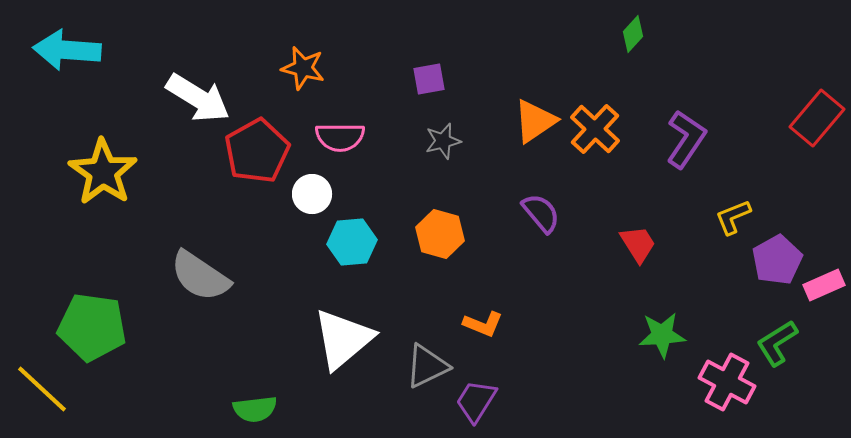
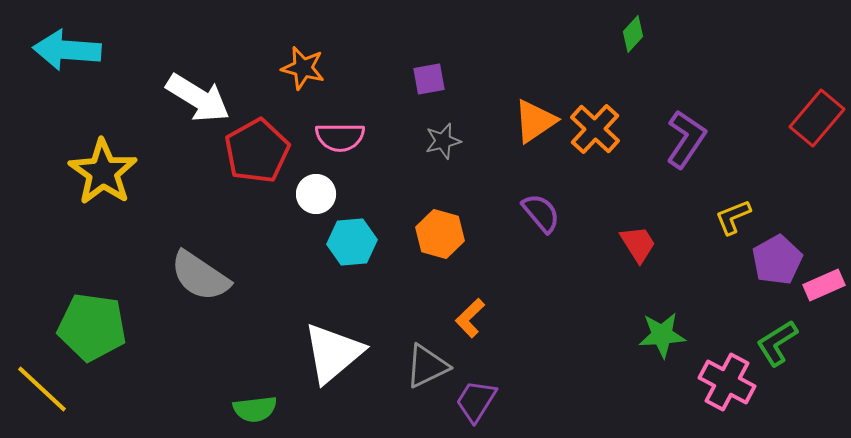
white circle: moved 4 px right
orange L-shape: moved 13 px left, 6 px up; rotated 114 degrees clockwise
white triangle: moved 10 px left, 14 px down
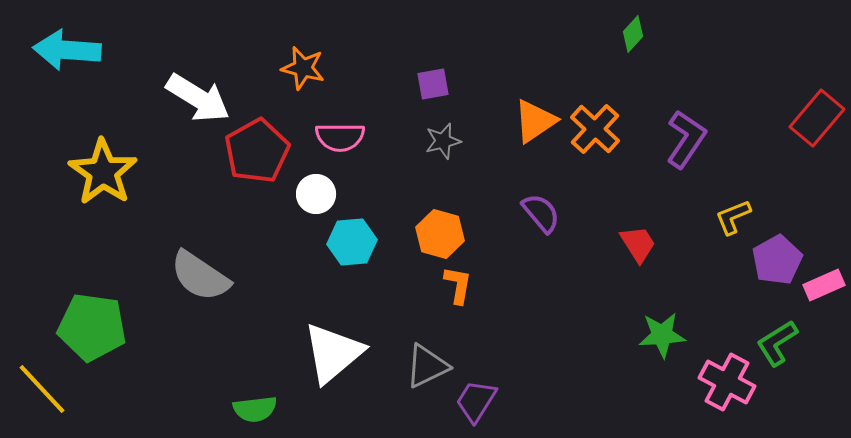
purple square: moved 4 px right, 5 px down
orange L-shape: moved 12 px left, 33 px up; rotated 144 degrees clockwise
yellow line: rotated 4 degrees clockwise
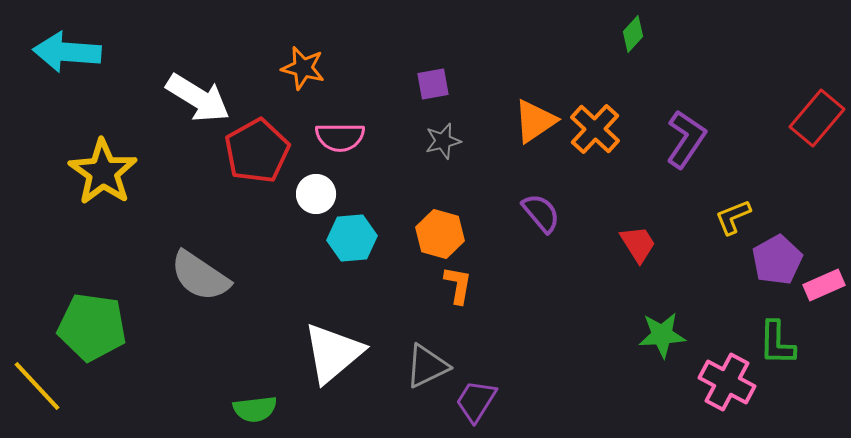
cyan arrow: moved 2 px down
cyan hexagon: moved 4 px up
green L-shape: rotated 57 degrees counterclockwise
yellow line: moved 5 px left, 3 px up
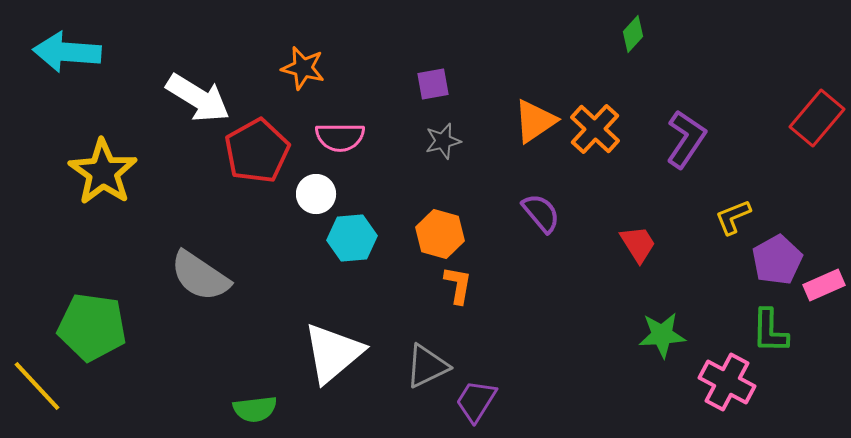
green L-shape: moved 7 px left, 12 px up
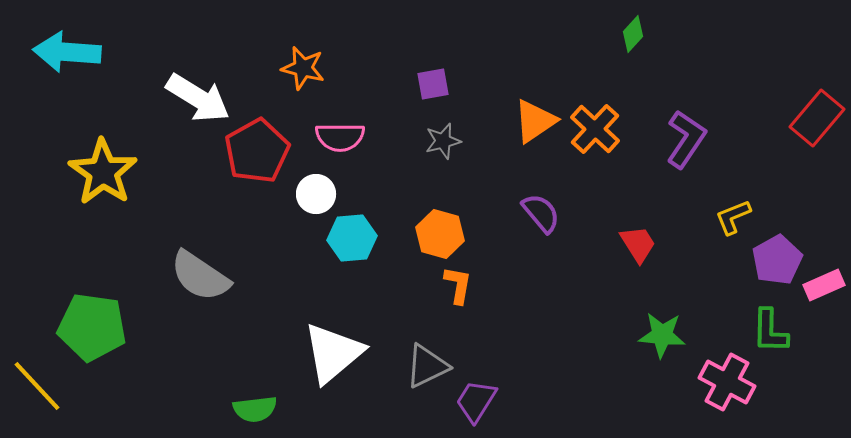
green star: rotated 9 degrees clockwise
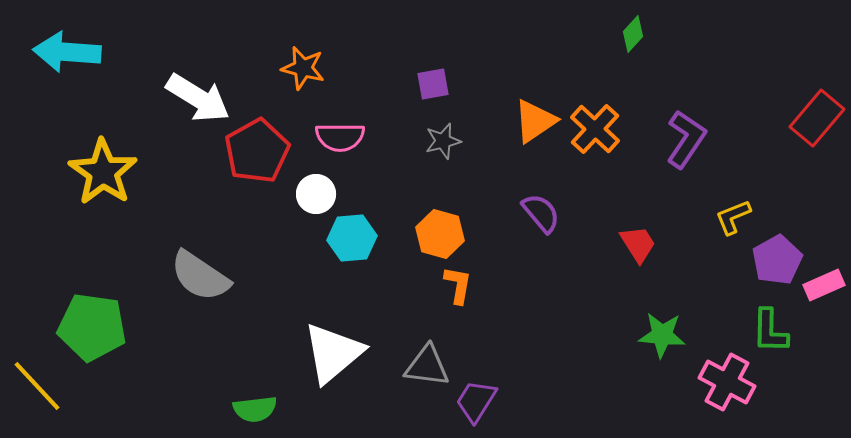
gray triangle: rotated 33 degrees clockwise
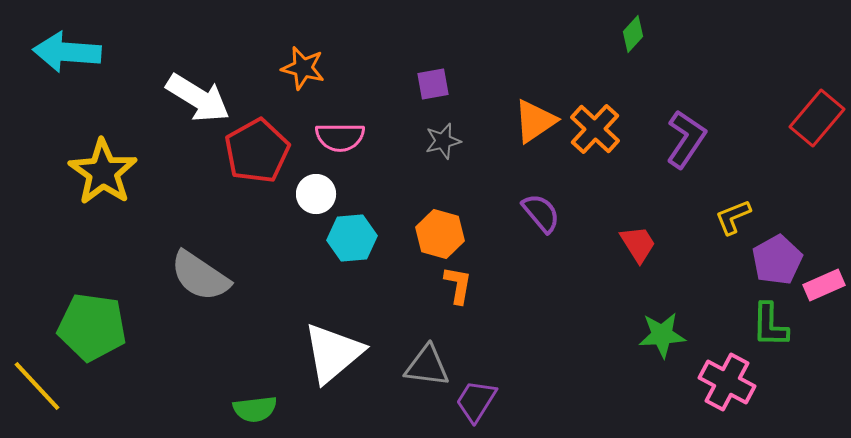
green L-shape: moved 6 px up
green star: rotated 9 degrees counterclockwise
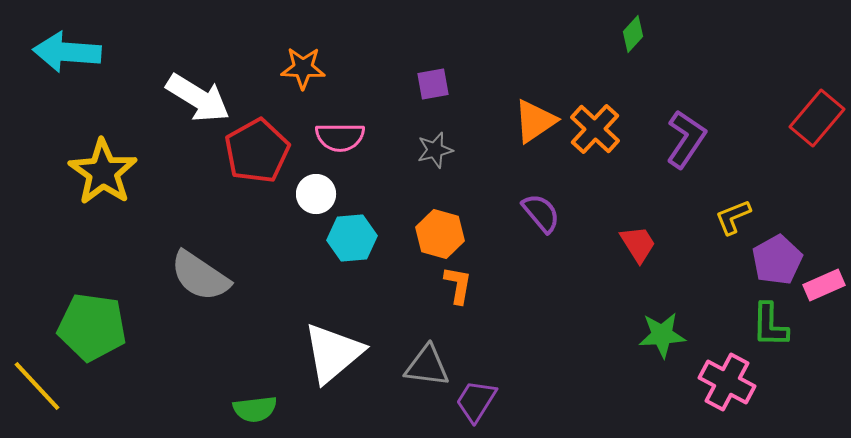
orange star: rotated 12 degrees counterclockwise
gray star: moved 8 px left, 9 px down
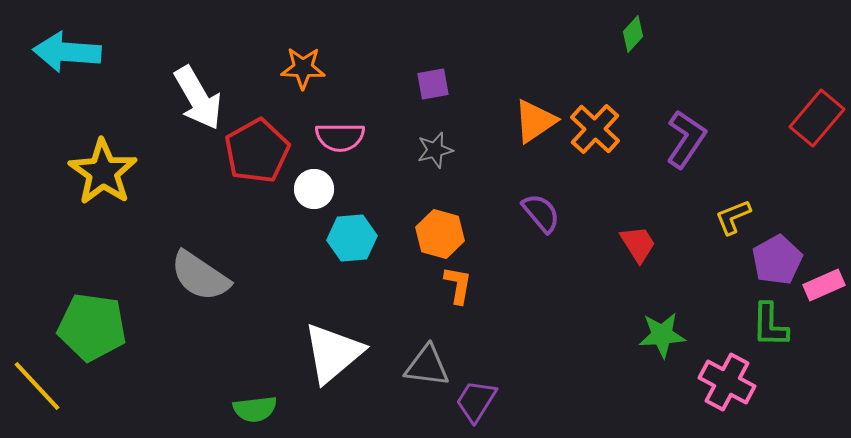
white arrow: rotated 28 degrees clockwise
white circle: moved 2 px left, 5 px up
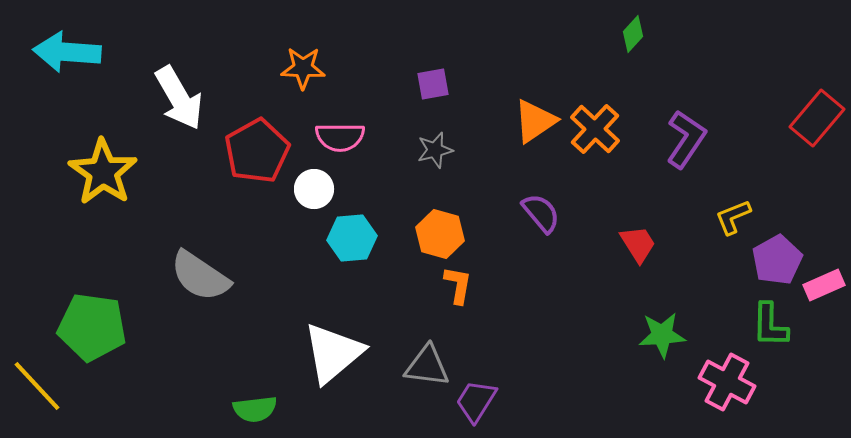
white arrow: moved 19 px left
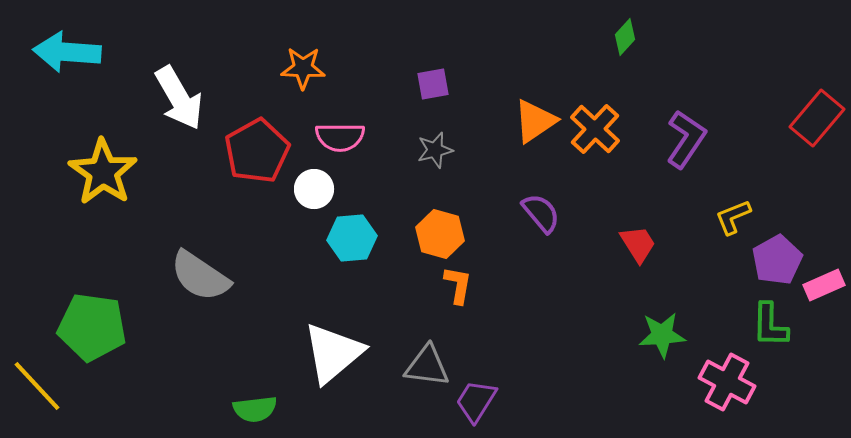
green diamond: moved 8 px left, 3 px down
